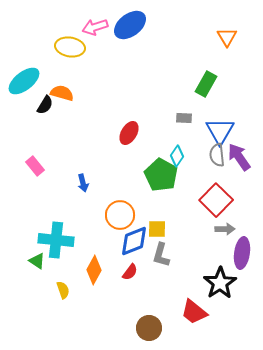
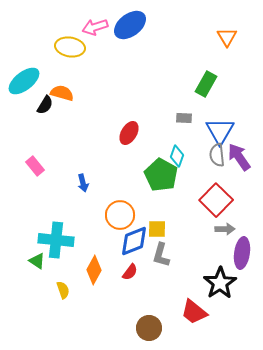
cyan diamond: rotated 15 degrees counterclockwise
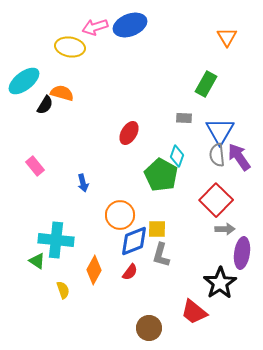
blue ellipse: rotated 16 degrees clockwise
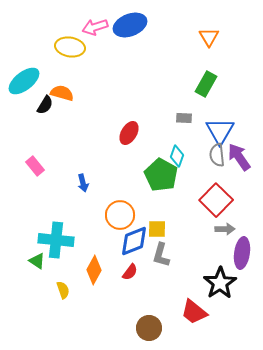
orange triangle: moved 18 px left
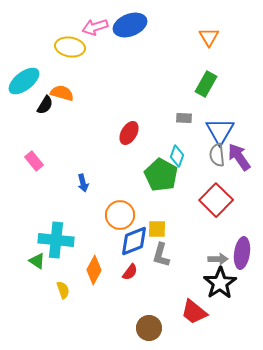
pink rectangle: moved 1 px left, 5 px up
gray arrow: moved 7 px left, 30 px down
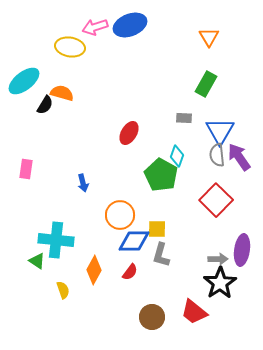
pink rectangle: moved 8 px left, 8 px down; rotated 48 degrees clockwise
blue diamond: rotated 20 degrees clockwise
purple ellipse: moved 3 px up
brown circle: moved 3 px right, 11 px up
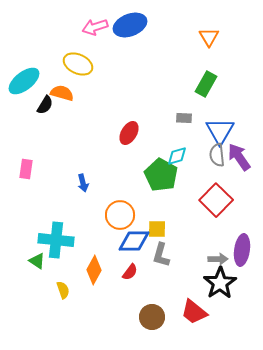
yellow ellipse: moved 8 px right, 17 px down; rotated 16 degrees clockwise
cyan diamond: rotated 55 degrees clockwise
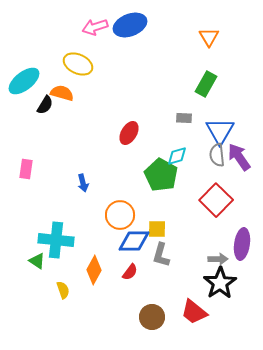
purple ellipse: moved 6 px up
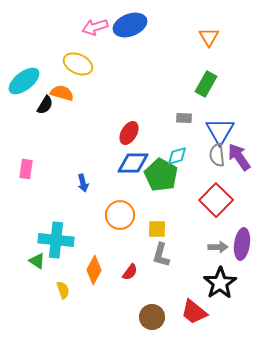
blue diamond: moved 1 px left, 78 px up
gray arrow: moved 12 px up
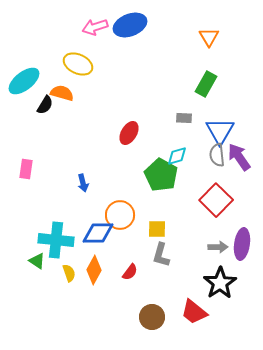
blue diamond: moved 35 px left, 70 px down
yellow semicircle: moved 6 px right, 17 px up
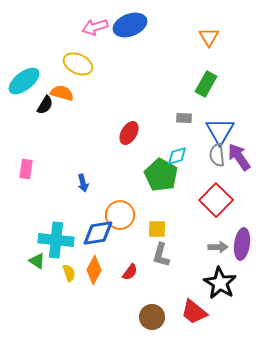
blue diamond: rotated 8 degrees counterclockwise
black star: rotated 8 degrees counterclockwise
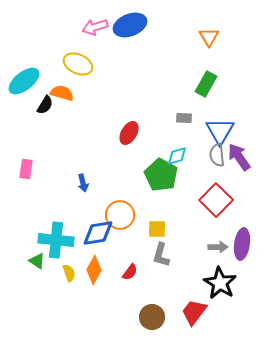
red trapezoid: rotated 88 degrees clockwise
